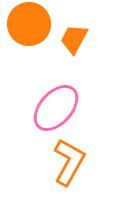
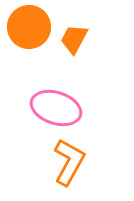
orange circle: moved 3 px down
pink ellipse: rotated 66 degrees clockwise
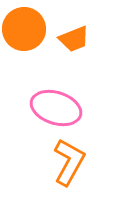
orange circle: moved 5 px left, 2 px down
orange trapezoid: rotated 140 degrees counterclockwise
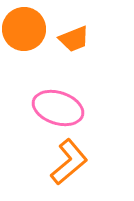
pink ellipse: moved 2 px right
orange L-shape: rotated 21 degrees clockwise
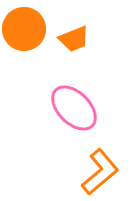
pink ellipse: moved 16 px right; rotated 27 degrees clockwise
orange L-shape: moved 31 px right, 10 px down
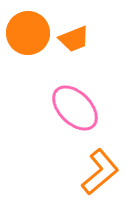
orange circle: moved 4 px right, 4 px down
pink ellipse: moved 1 px right
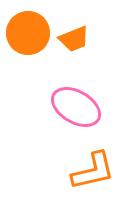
pink ellipse: moved 1 px right, 1 px up; rotated 15 degrees counterclockwise
orange L-shape: moved 7 px left, 1 px up; rotated 27 degrees clockwise
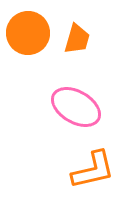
orange trapezoid: moved 3 px right; rotated 52 degrees counterclockwise
orange L-shape: moved 1 px up
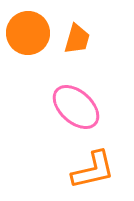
pink ellipse: rotated 12 degrees clockwise
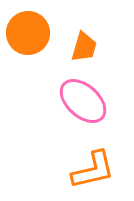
orange trapezoid: moved 7 px right, 8 px down
pink ellipse: moved 7 px right, 6 px up
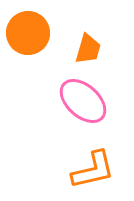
orange trapezoid: moved 4 px right, 2 px down
